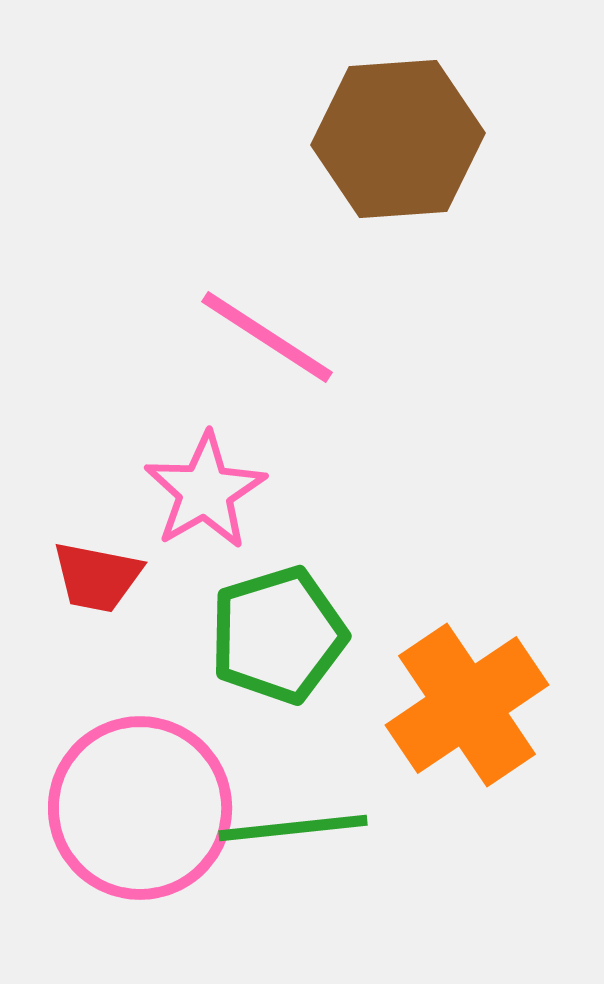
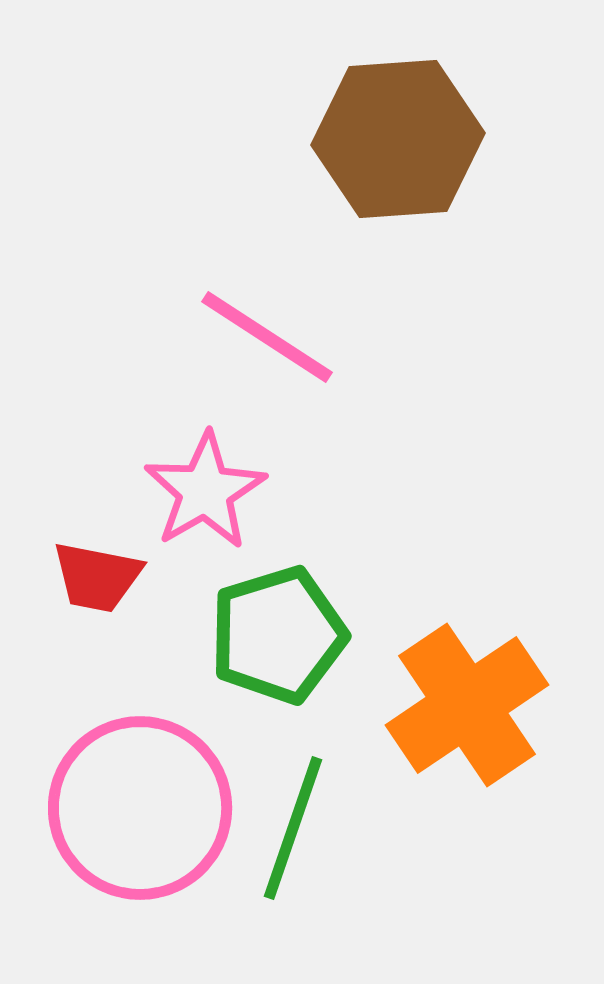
green line: rotated 65 degrees counterclockwise
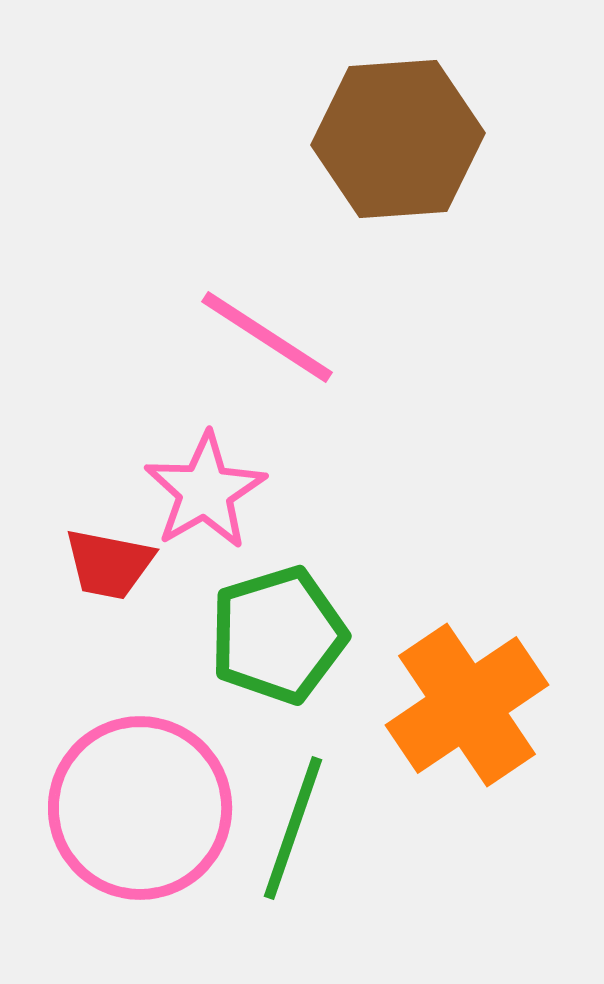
red trapezoid: moved 12 px right, 13 px up
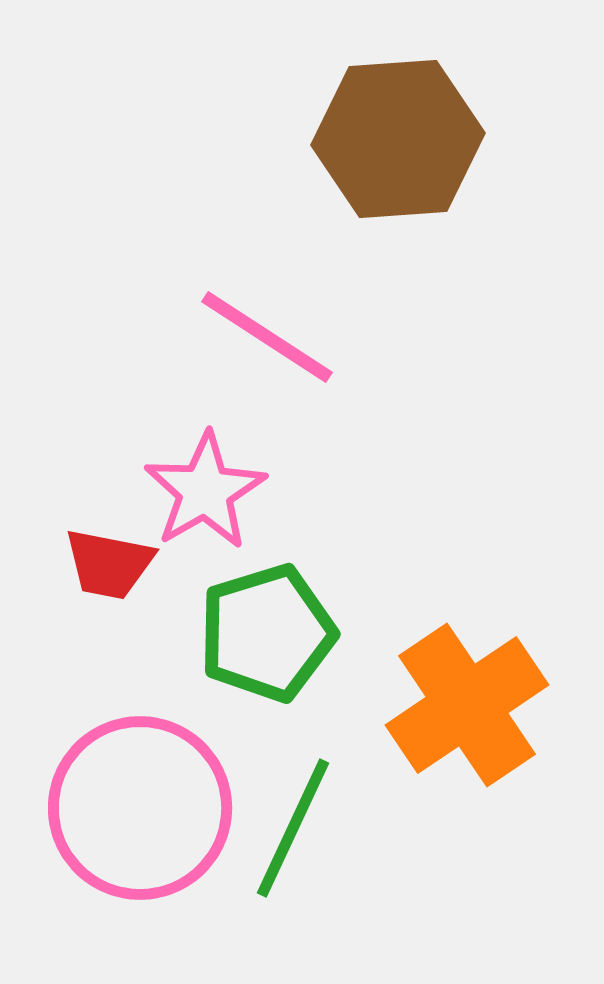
green pentagon: moved 11 px left, 2 px up
green line: rotated 6 degrees clockwise
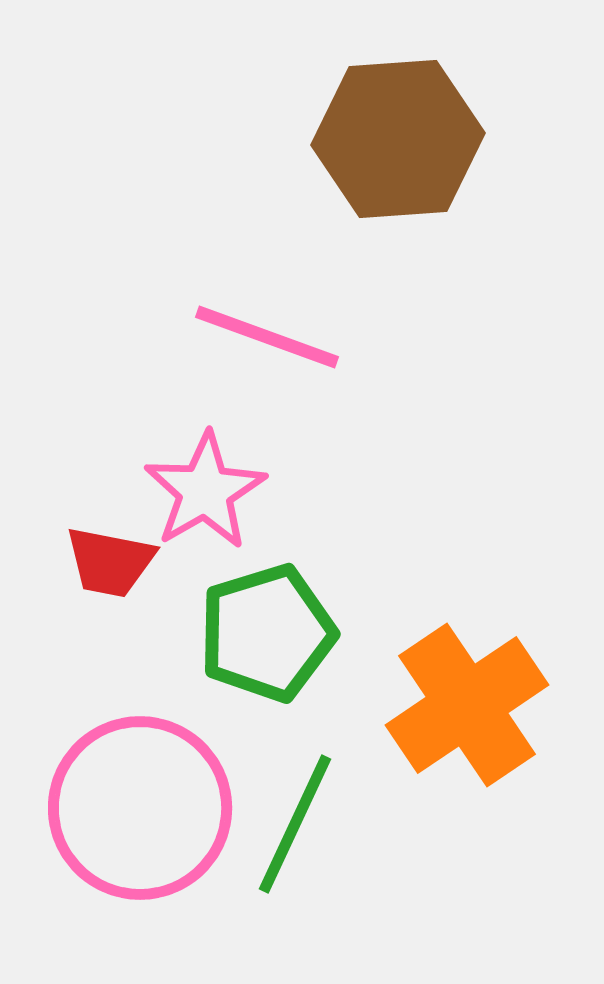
pink line: rotated 13 degrees counterclockwise
red trapezoid: moved 1 px right, 2 px up
green line: moved 2 px right, 4 px up
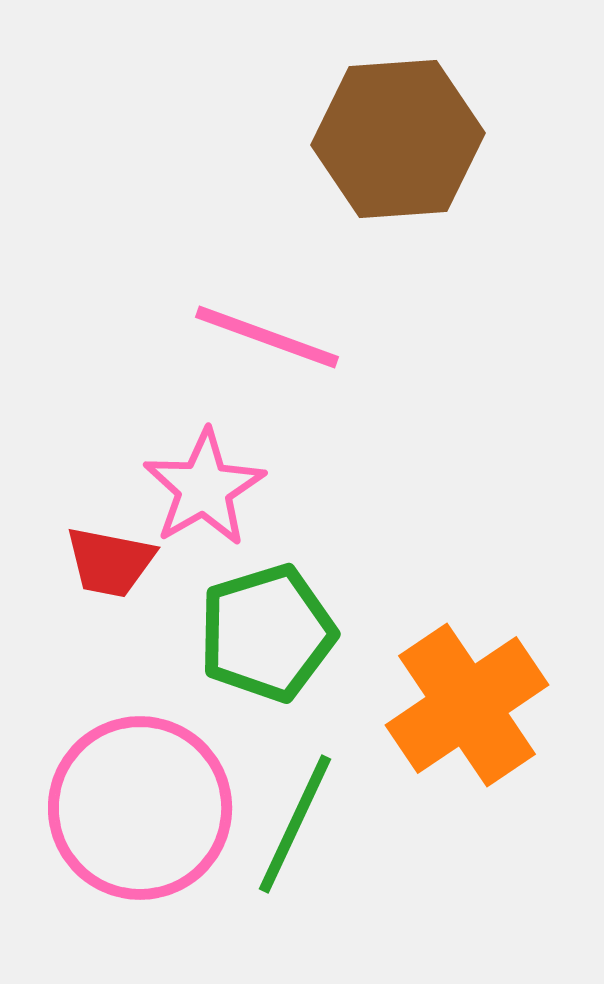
pink star: moved 1 px left, 3 px up
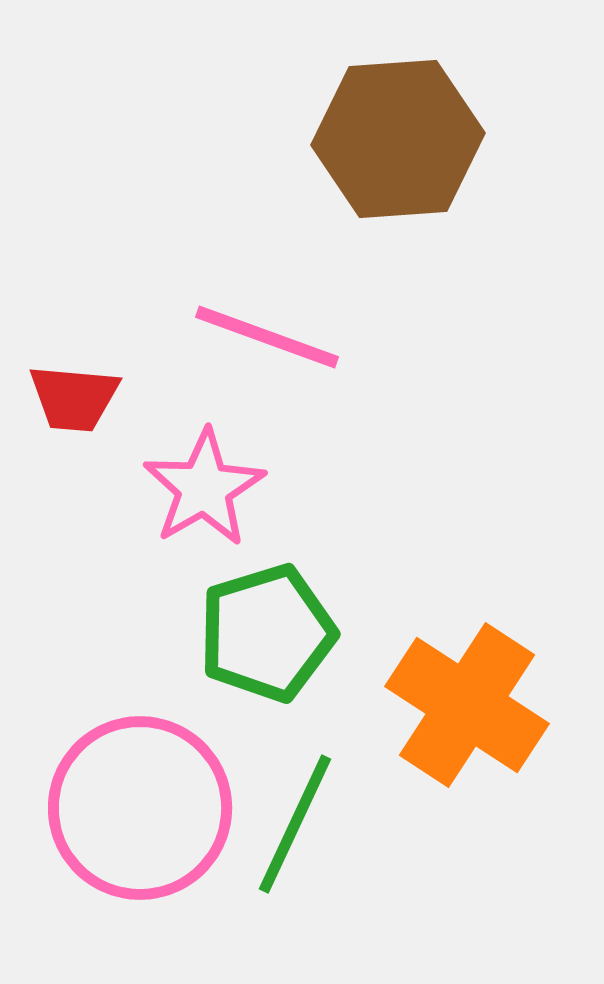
red trapezoid: moved 36 px left, 164 px up; rotated 6 degrees counterclockwise
orange cross: rotated 23 degrees counterclockwise
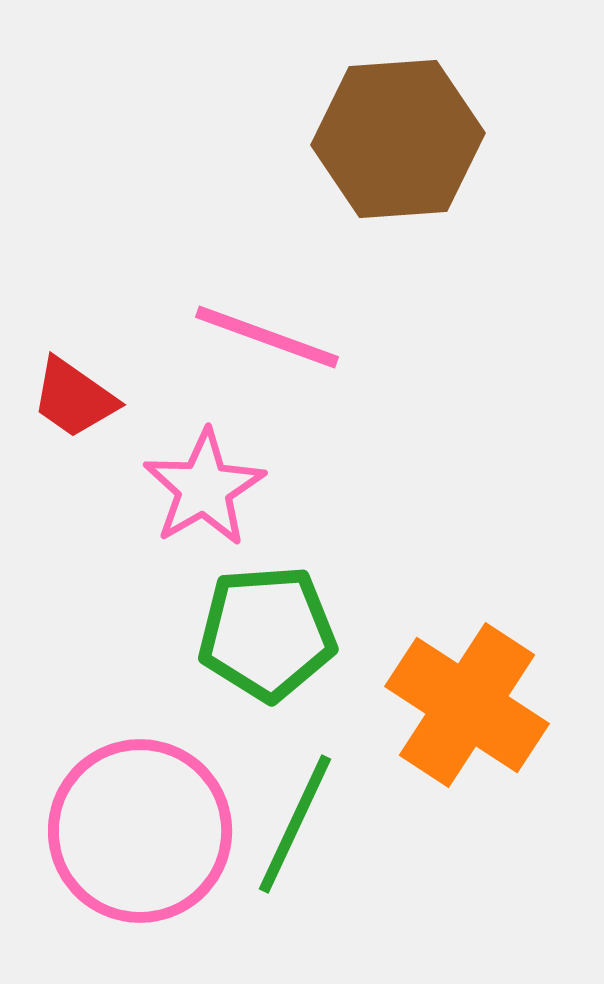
red trapezoid: rotated 30 degrees clockwise
green pentagon: rotated 13 degrees clockwise
pink circle: moved 23 px down
